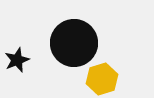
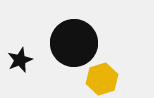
black star: moved 3 px right
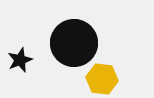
yellow hexagon: rotated 24 degrees clockwise
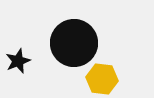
black star: moved 2 px left, 1 px down
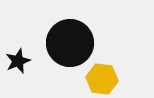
black circle: moved 4 px left
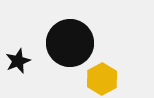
yellow hexagon: rotated 24 degrees clockwise
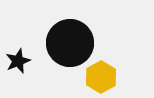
yellow hexagon: moved 1 px left, 2 px up
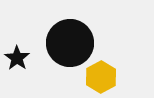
black star: moved 1 px left, 3 px up; rotated 15 degrees counterclockwise
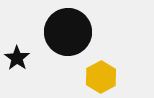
black circle: moved 2 px left, 11 px up
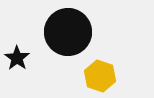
yellow hexagon: moved 1 px left, 1 px up; rotated 12 degrees counterclockwise
